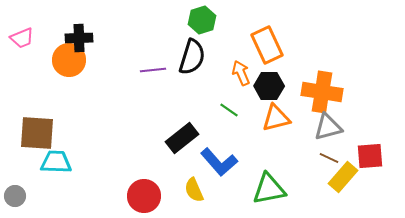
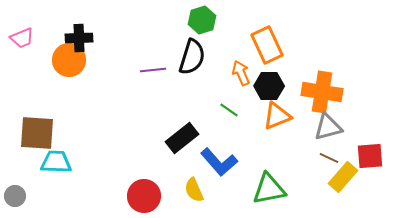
orange triangle: moved 1 px right, 2 px up; rotated 8 degrees counterclockwise
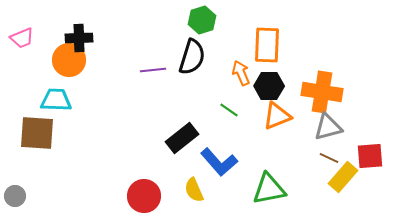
orange rectangle: rotated 27 degrees clockwise
cyan trapezoid: moved 62 px up
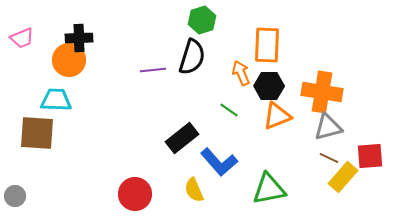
red circle: moved 9 px left, 2 px up
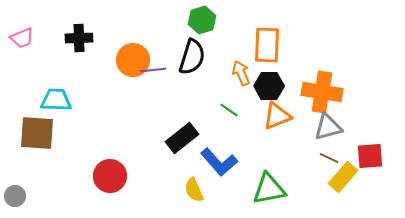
orange circle: moved 64 px right
red circle: moved 25 px left, 18 px up
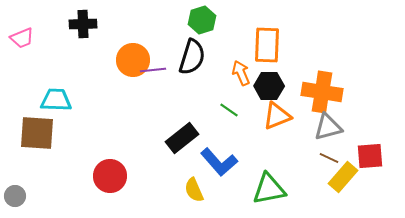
black cross: moved 4 px right, 14 px up
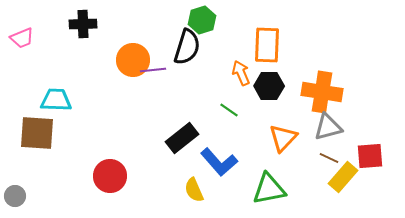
black semicircle: moved 5 px left, 10 px up
orange triangle: moved 6 px right, 22 px down; rotated 24 degrees counterclockwise
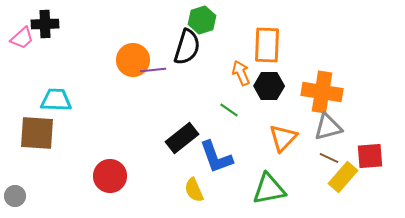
black cross: moved 38 px left
pink trapezoid: rotated 20 degrees counterclockwise
blue L-shape: moved 3 px left, 5 px up; rotated 21 degrees clockwise
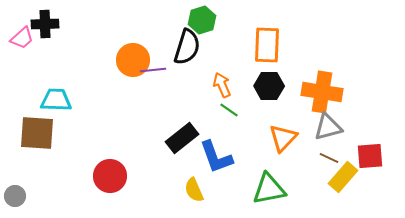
orange arrow: moved 19 px left, 12 px down
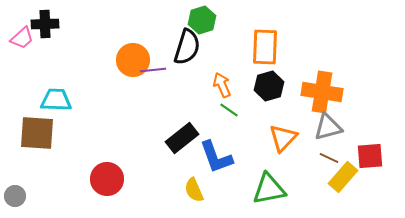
orange rectangle: moved 2 px left, 2 px down
black hexagon: rotated 16 degrees counterclockwise
red circle: moved 3 px left, 3 px down
